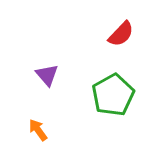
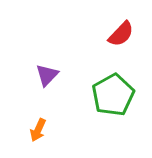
purple triangle: rotated 25 degrees clockwise
orange arrow: rotated 120 degrees counterclockwise
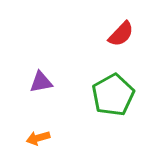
purple triangle: moved 6 px left, 7 px down; rotated 35 degrees clockwise
orange arrow: moved 8 px down; rotated 50 degrees clockwise
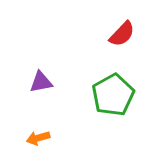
red semicircle: moved 1 px right
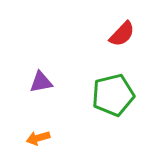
green pentagon: rotated 15 degrees clockwise
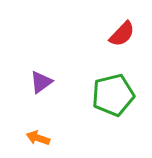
purple triangle: rotated 25 degrees counterclockwise
orange arrow: rotated 35 degrees clockwise
